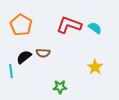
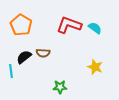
yellow star: rotated 14 degrees counterclockwise
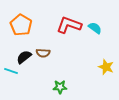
yellow star: moved 11 px right
cyan line: rotated 64 degrees counterclockwise
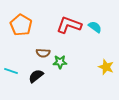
cyan semicircle: moved 1 px up
black semicircle: moved 12 px right, 19 px down
green star: moved 25 px up
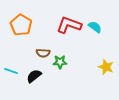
black semicircle: moved 2 px left
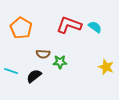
orange pentagon: moved 3 px down
brown semicircle: moved 1 px down
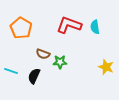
cyan semicircle: rotated 136 degrees counterclockwise
brown semicircle: rotated 16 degrees clockwise
black semicircle: rotated 28 degrees counterclockwise
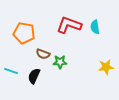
orange pentagon: moved 3 px right, 5 px down; rotated 20 degrees counterclockwise
yellow star: rotated 28 degrees counterclockwise
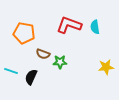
black semicircle: moved 3 px left, 1 px down
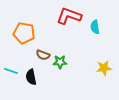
red L-shape: moved 9 px up
brown semicircle: moved 1 px down
yellow star: moved 2 px left, 1 px down
black semicircle: rotated 35 degrees counterclockwise
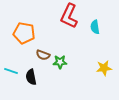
red L-shape: rotated 85 degrees counterclockwise
